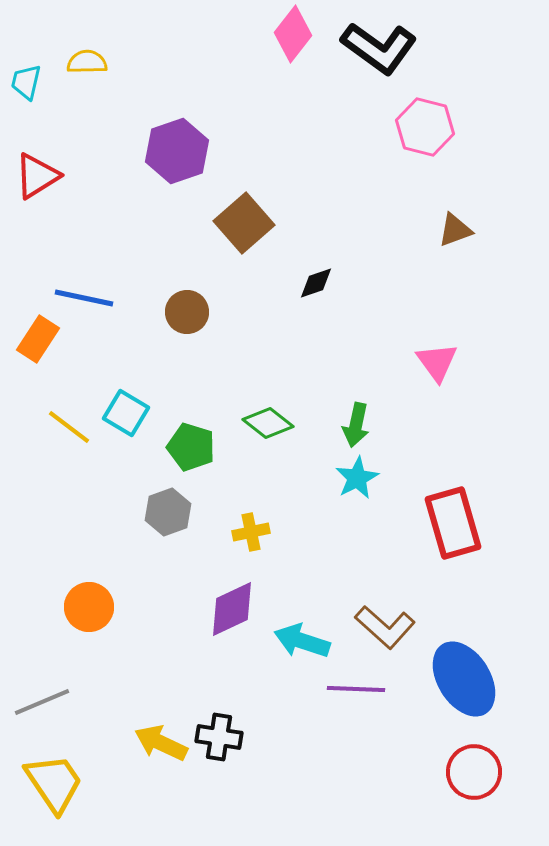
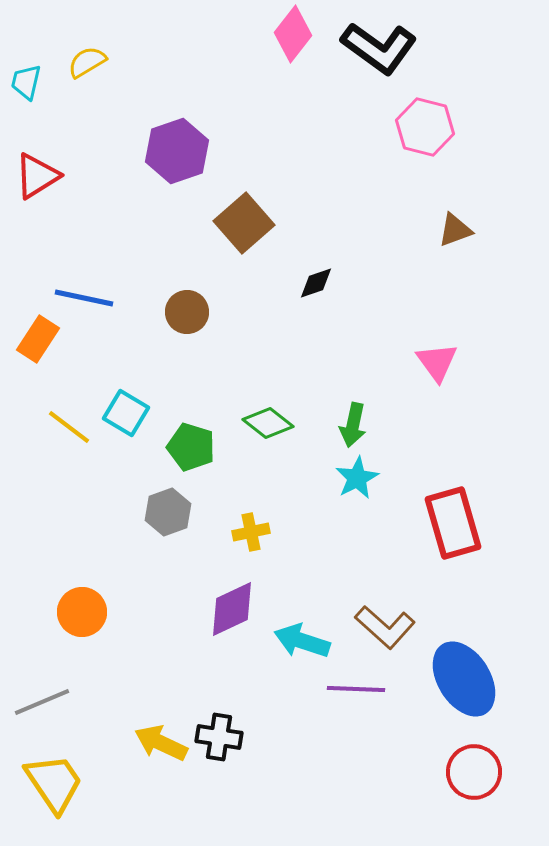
yellow semicircle: rotated 30 degrees counterclockwise
green arrow: moved 3 px left
orange circle: moved 7 px left, 5 px down
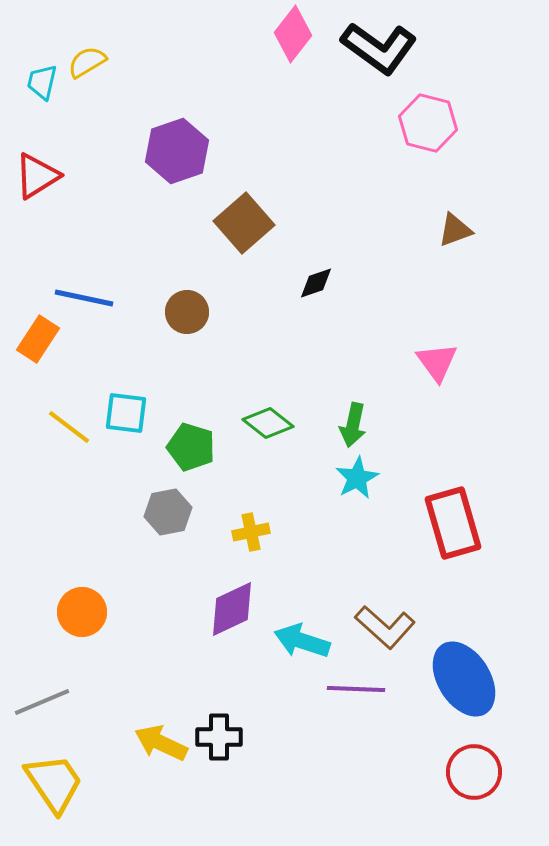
cyan trapezoid: moved 16 px right
pink hexagon: moved 3 px right, 4 px up
cyan square: rotated 24 degrees counterclockwise
gray hexagon: rotated 9 degrees clockwise
black cross: rotated 9 degrees counterclockwise
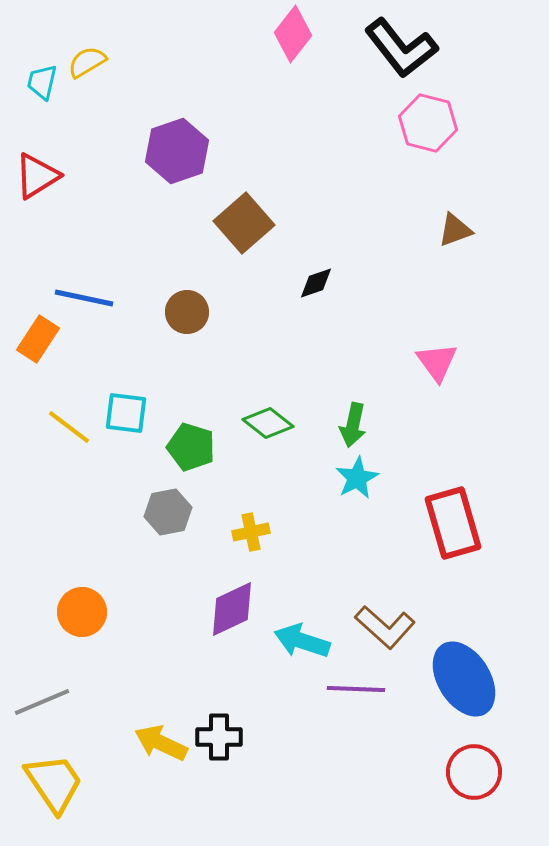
black L-shape: moved 22 px right; rotated 16 degrees clockwise
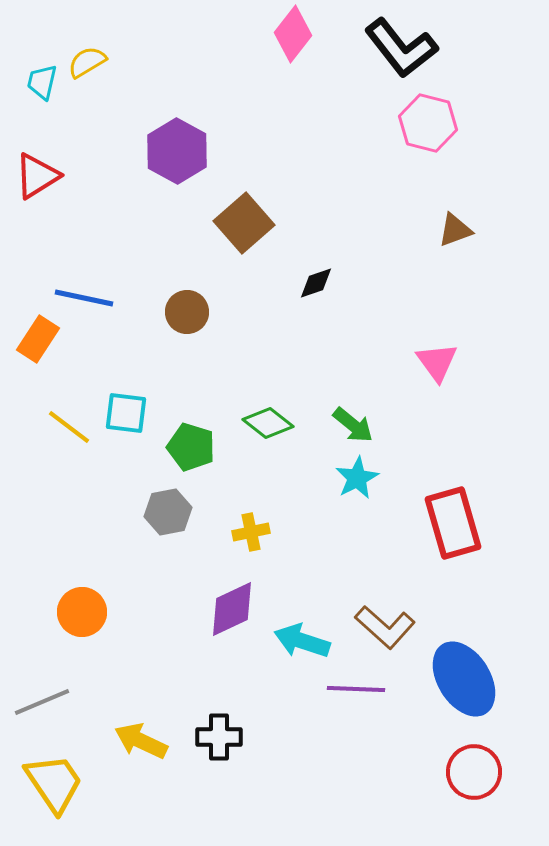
purple hexagon: rotated 12 degrees counterclockwise
green arrow: rotated 63 degrees counterclockwise
yellow arrow: moved 20 px left, 2 px up
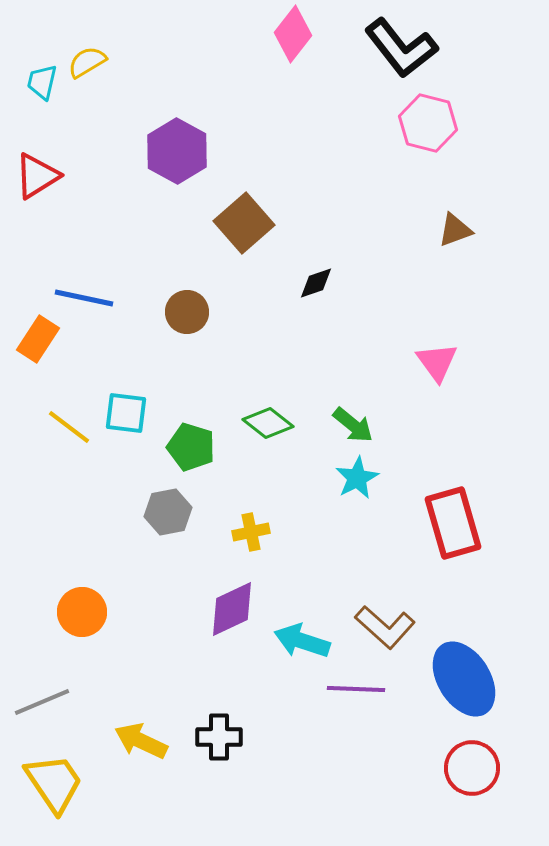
red circle: moved 2 px left, 4 px up
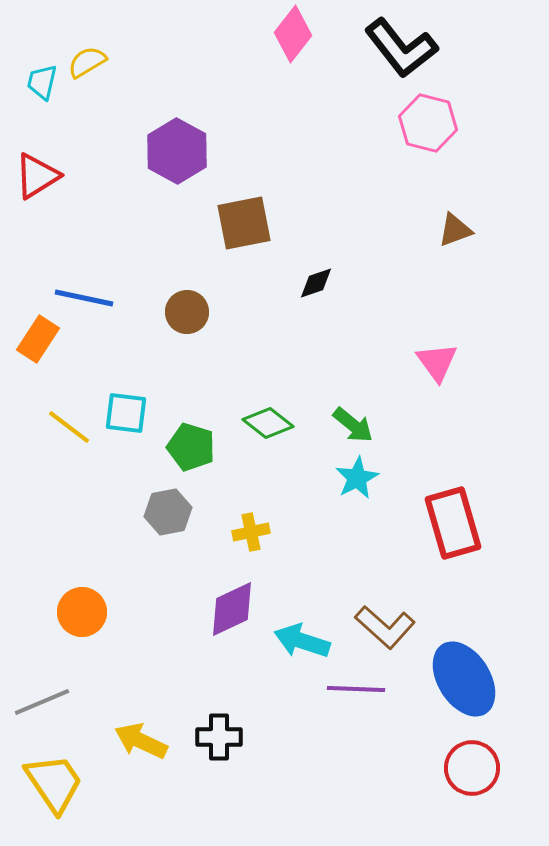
brown square: rotated 30 degrees clockwise
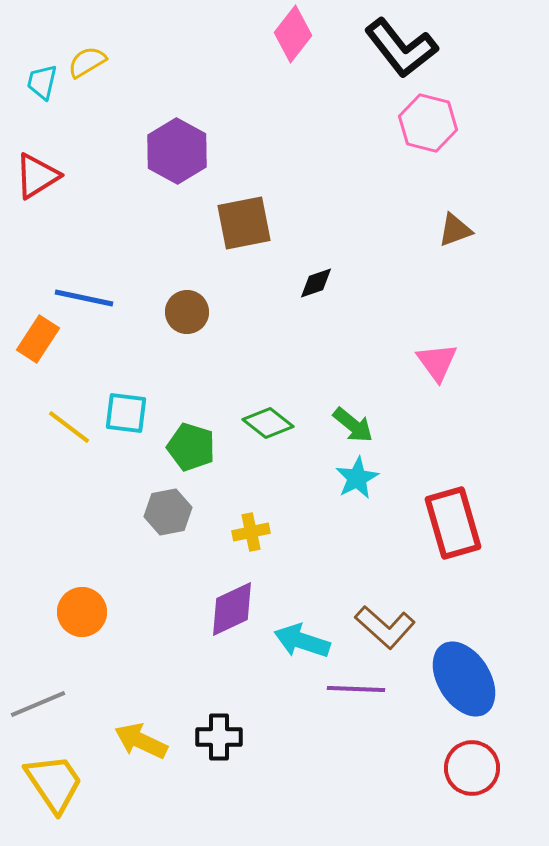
gray line: moved 4 px left, 2 px down
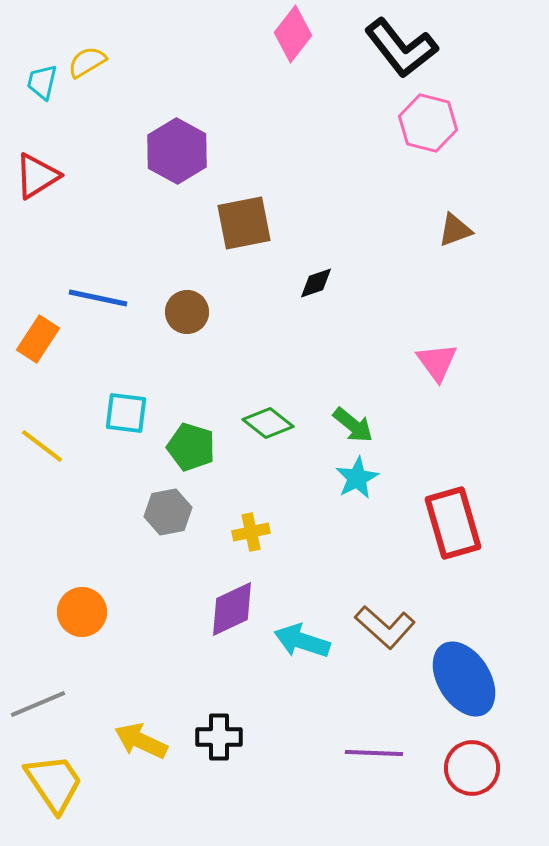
blue line: moved 14 px right
yellow line: moved 27 px left, 19 px down
purple line: moved 18 px right, 64 px down
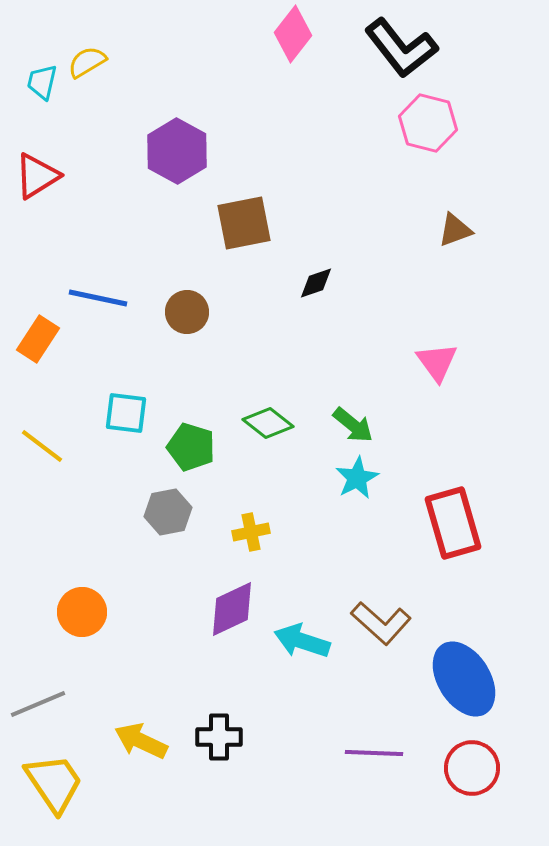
brown L-shape: moved 4 px left, 4 px up
